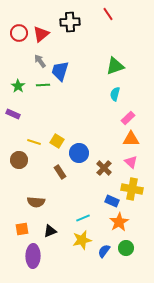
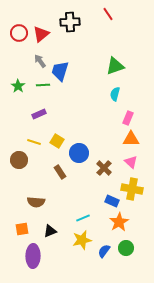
purple rectangle: moved 26 px right; rotated 48 degrees counterclockwise
pink rectangle: rotated 24 degrees counterclockwise
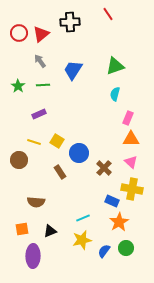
blue trapezoid: moved 13 px right, 1 px up; rotated 15 degrees clockwise
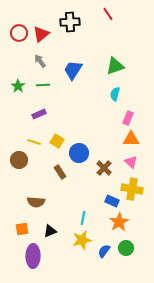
cyan line: rotated 56 degrees counterclockwise
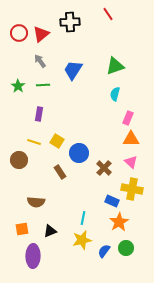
purple rectangle: rotated 56 degrees counterclockwise
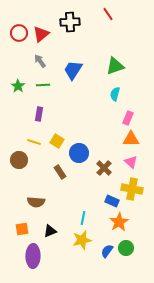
blue semicircle: moved 3 px right
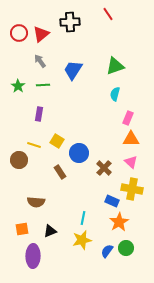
yellow line: moved 3 px down
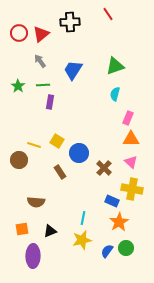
purple rectangle: moved 11 px right, 12 px up
